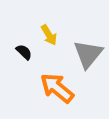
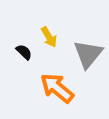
yellow arrow: moved 2 px down
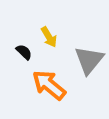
gray triangle: moved 1 px right, 6 px down
orange arrow: moved 8 px left, 3 px up
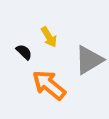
gray triangle: rotated 20 degrees clockwise
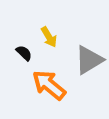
black semicircle: moved 1 px down
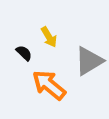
gray triangle: moved 1 px down
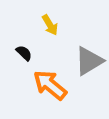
yellow arrow: moved 1 px right, 12 px up
orange arrow: moved 1 px right
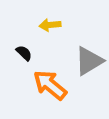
yellow arrow: rotated 115 degrees clockwise
